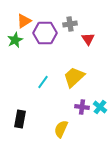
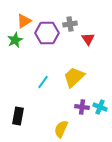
purple hexagon: moved 2 px right
cyan cross: rotated 16 degrees counterclockwise
black rectangle: moved 2 px left, 3 px up
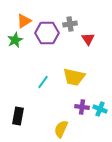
yellow trapezoid: rotated 125 degrees counterclockwise
cyan cross: moved 2 px down
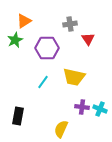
purple hexagon: moved 15 px down
